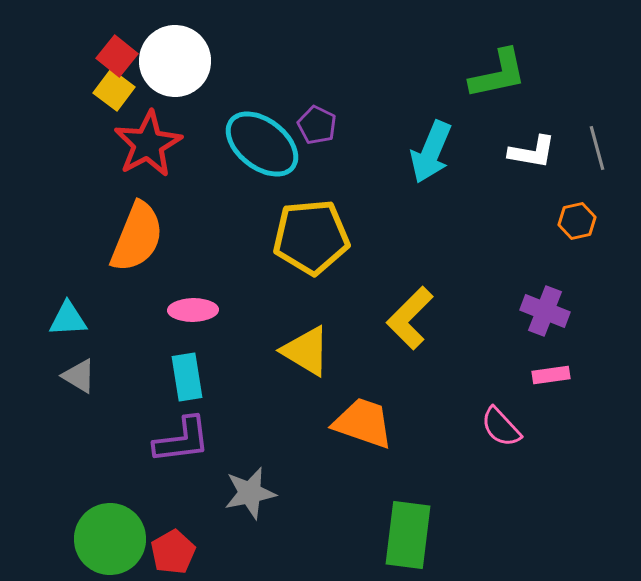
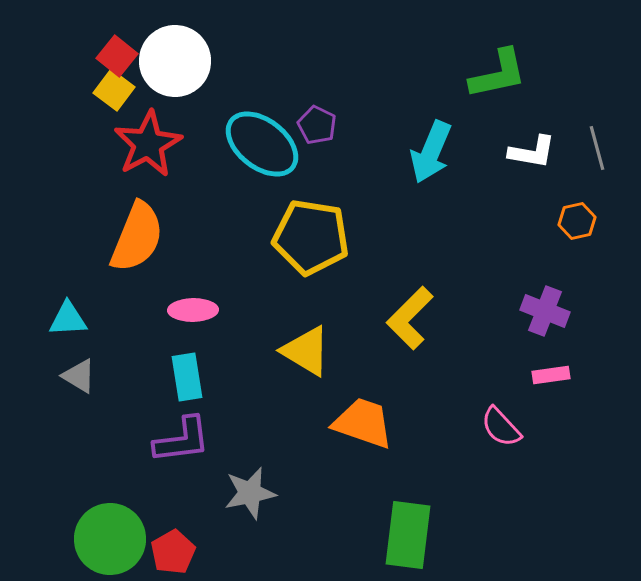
yellow pentagon: rotated 14 degrees clockwise
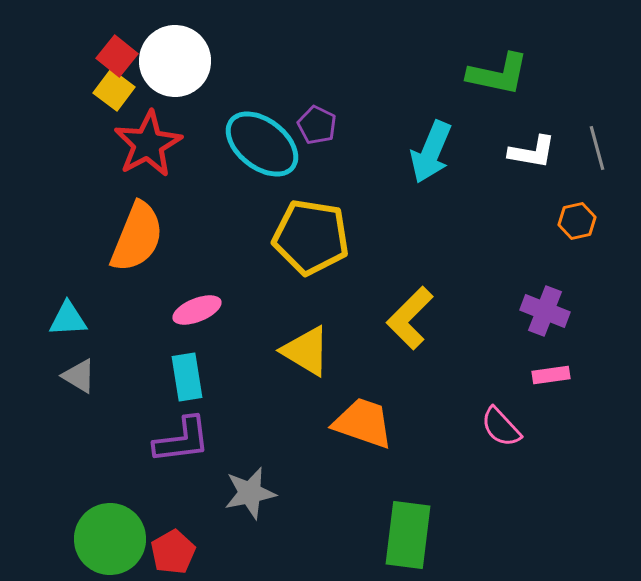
green L-shape: rotated 24 degrees clockwise
pink ellipse: moved 4 px right; rotated 21 degrees counterclockwise
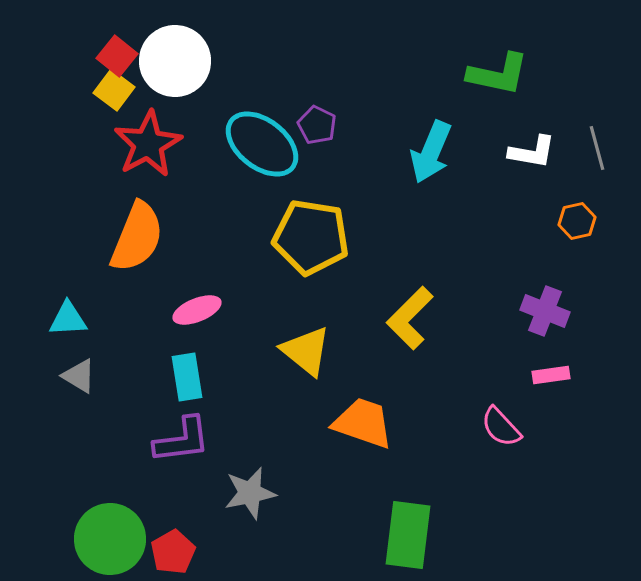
yellow triangle: rotated 8 degrees clockwise
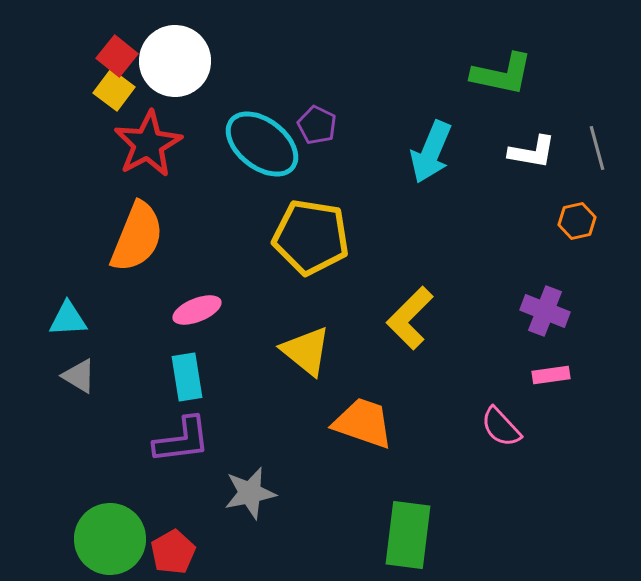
green L-shape: moved 4 px right
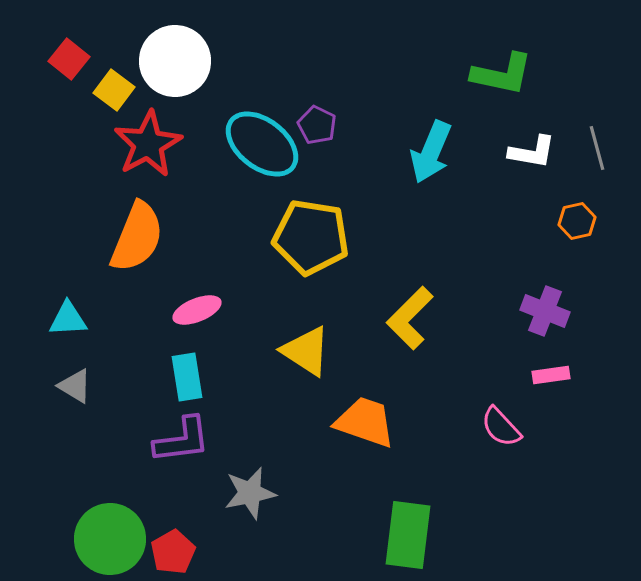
red square: moved 48 px left, 3 px down
yellow triangle: rotated 6 degrees counterclockwise
gray triangle: moved 4 px left, 10 px down
orange trapezoid: moved 2 px right, 1 px up
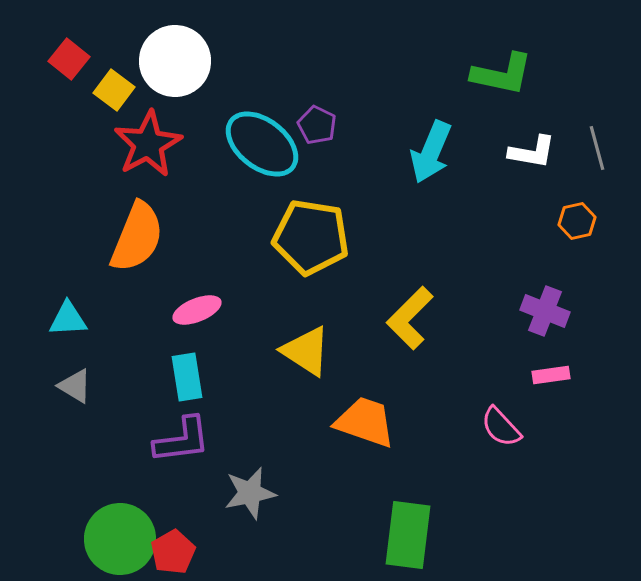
green circle: moved 10 px right
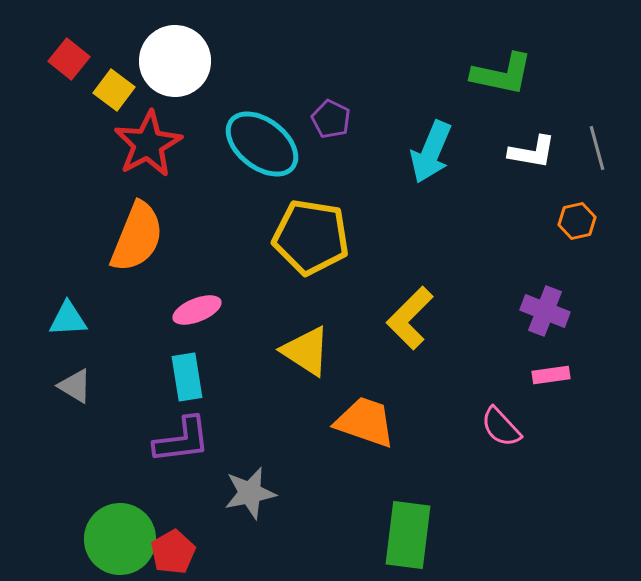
purple pentagon: moved 14 px right, 6 px up
